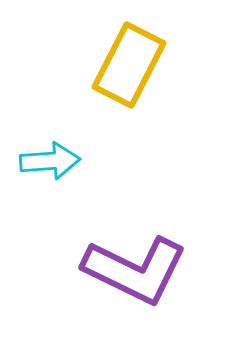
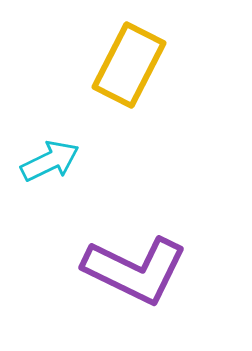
cyan arrow: rotated 22 degrees counterclockwise
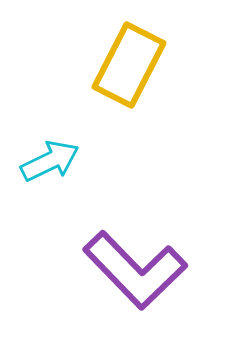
purple L-shape: rotated 20 degrees clockwise
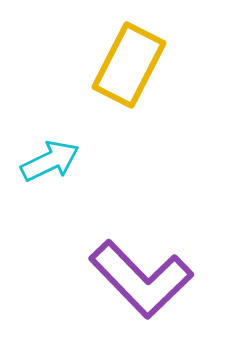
purple L-shape: moved 6 px right, 9 px down
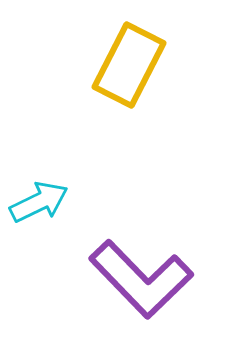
cyan arrow: moved 11 px left, 41 px down
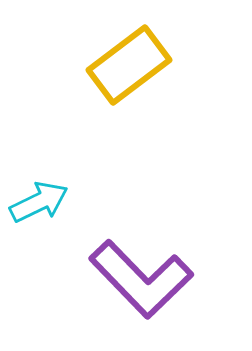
yellow rectangle: rotated 26 degrees clockwise
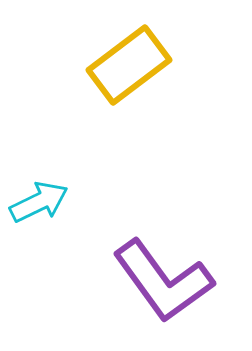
purple L-shape: moved 22 px right, 2 px down; rotated 8 degrees clockwise
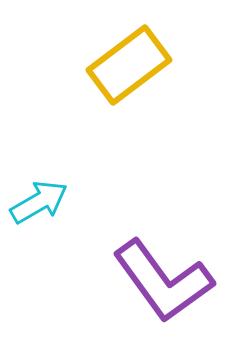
cyan arrow: rotated 4 degrees counterclockwise
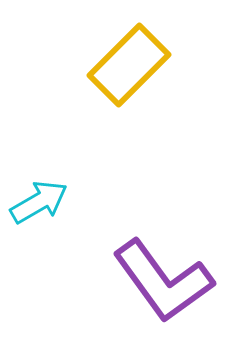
yellow rectangle: rotated 8 degrees counterclockwise
